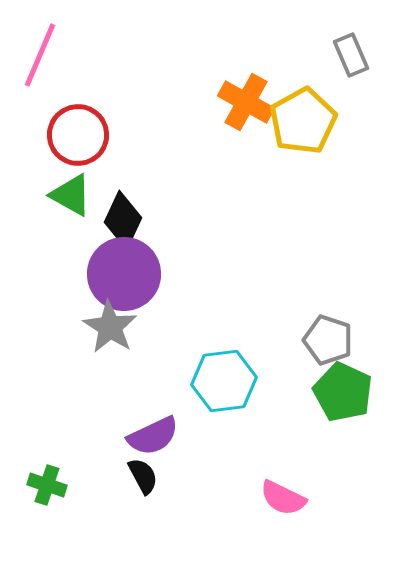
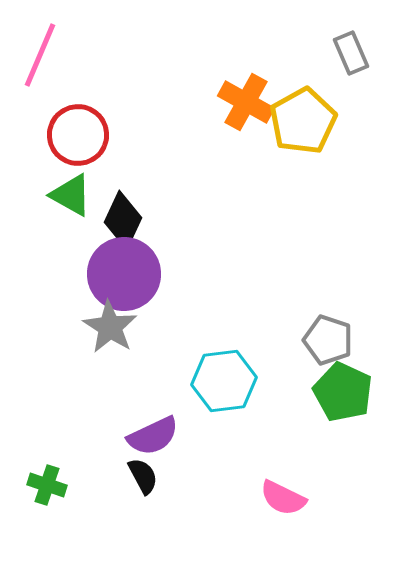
gray rectangle: moved 2 px up
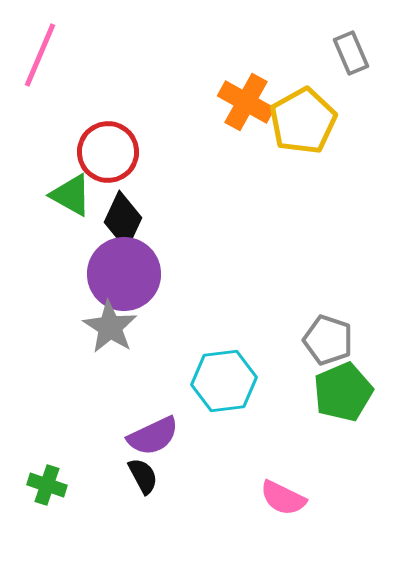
red circle: moved 30 px right, 17 px down
green pentagon: rotated 24 degrees clockwise
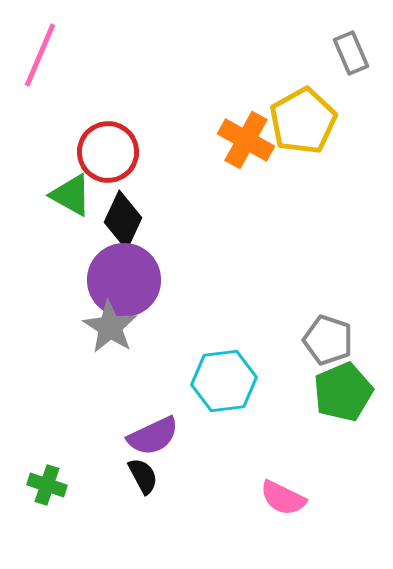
orange cross: moved 38 px down
purple circle: moved 6 px down
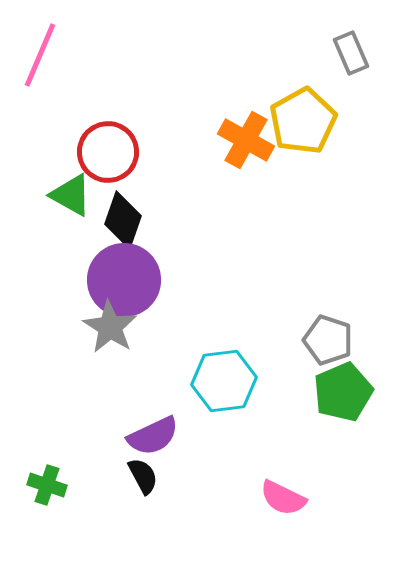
black diamond: rotated 6 degrees counterclockwise
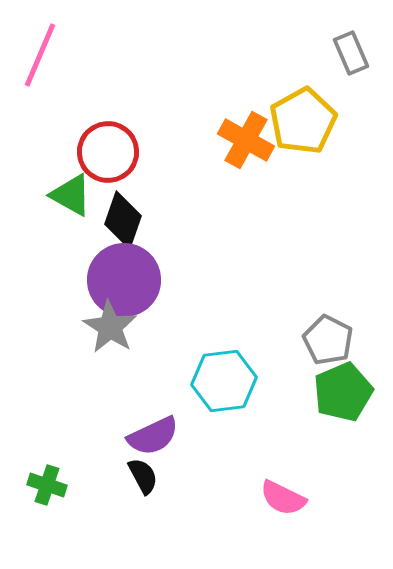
gray pentagon: rotated 9 degrees clockwise
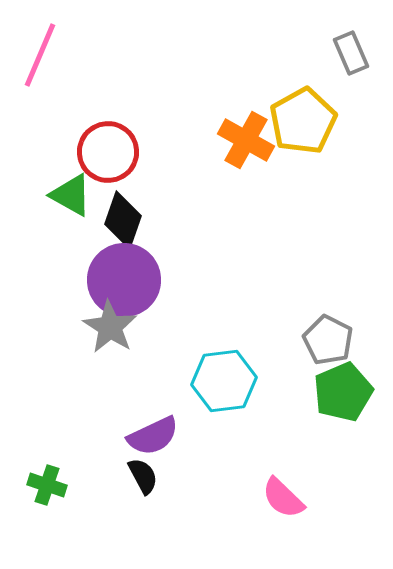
pink semicircle: rotated 18 degrees clockwise
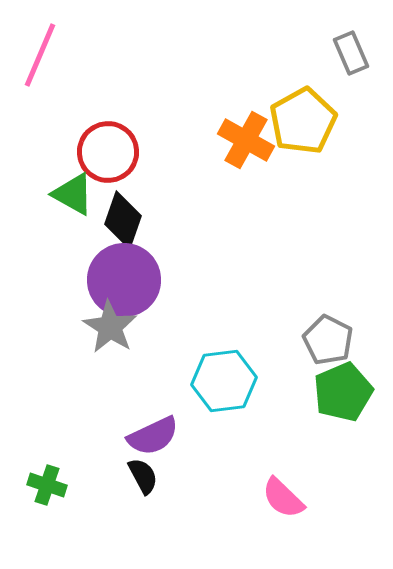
green triangle: moved 2 px right, 1 px up
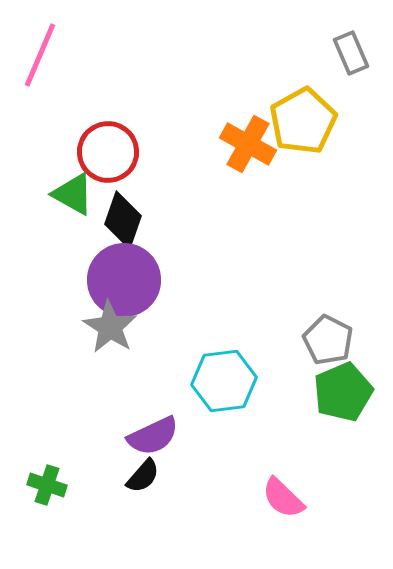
orange cross: moved 2 px right, 4 px down
black semicircle: rotated 69 degrees clockwise
